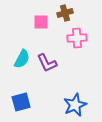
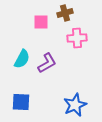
purple L-shape: rotated 95 degrees counterclockwise
blue square: rotated 18 degrees clockwise
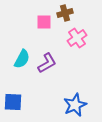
pink square: moved 3 px right
pink cross: rotated 30 degrees counterclockwise
blue square: moved 8 px left
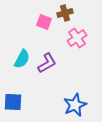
pink square: rotated 21 degrees clockwise
